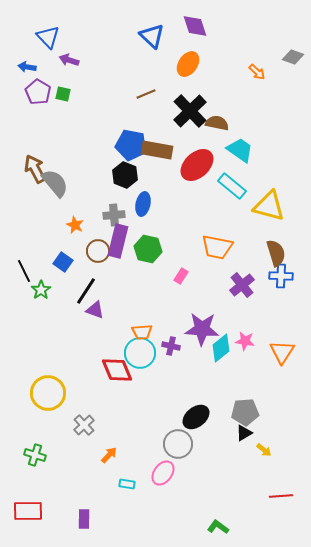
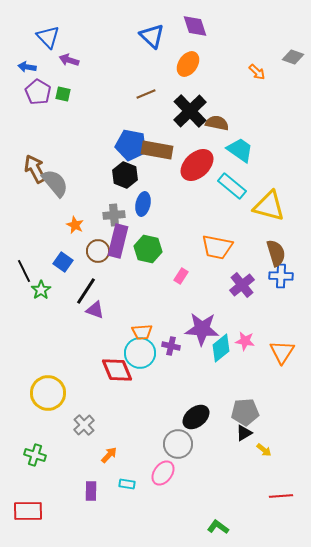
purple rectangle at (84, 519): moved 7 px right, 28 px up
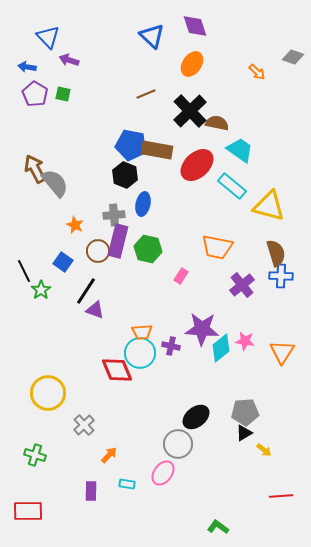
orange ellipse at (188, 64): moved 4 px right
purple pentagon at (38, 92): moved 3 px left, 2 px down
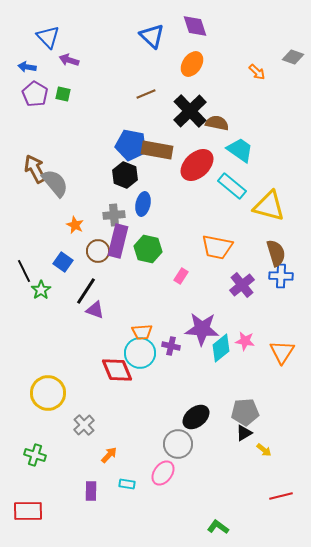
red line at (281, 496): rotated 10 degrees counterclockwise
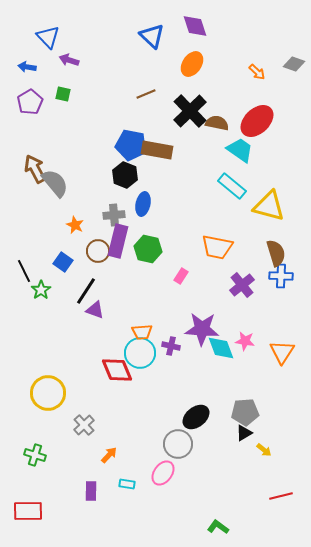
gray diamond at (293, 57): moved 1 px right, 7 px down
purple pentagon at (35, 94): moved 5 px left, 8 px down; rotated 10 degrees clockwise
red ellipse at (197, 165): moved 60 px right, 44 px up
cyan diamond at (221, 348): rotated 72 degrees counterclockwise
